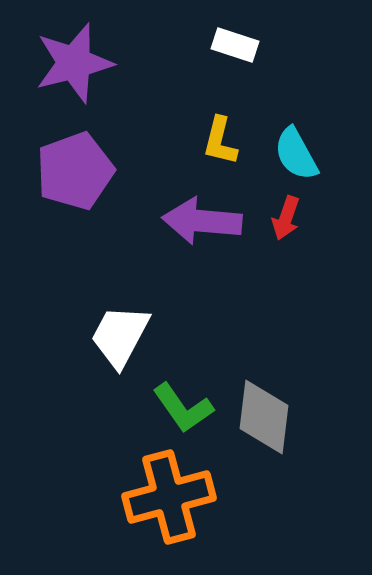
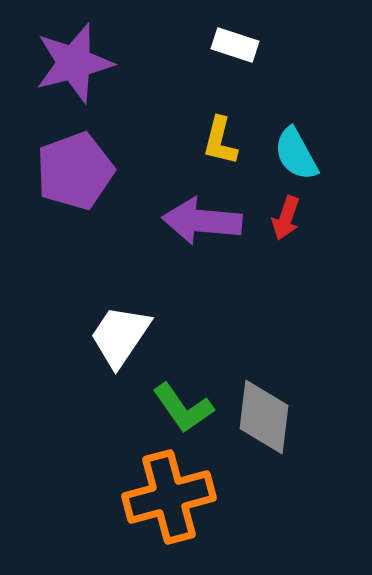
white trapezoid: rotated 6 degrees clockwise
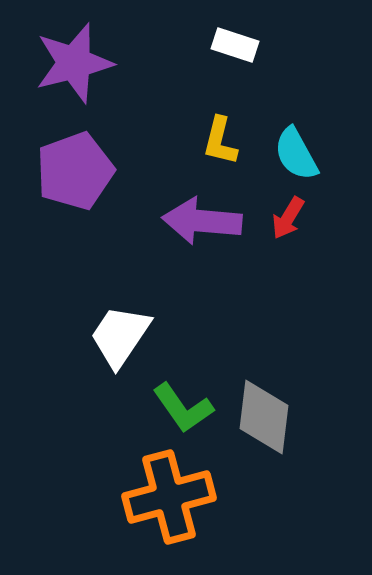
red arrow: moved 2 px right; rotated 12 degrees clockwise
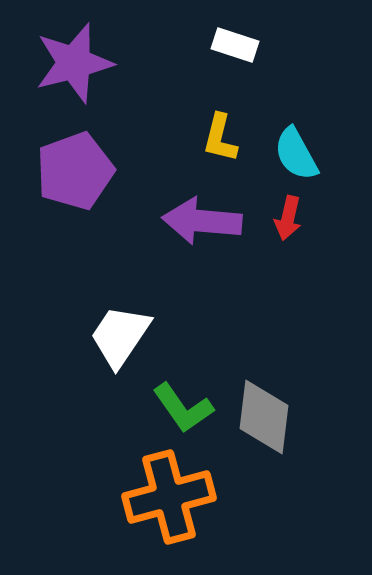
yellow L-shape: moved 3 px up
red arrow: rotated 18 degrees counterclockwise
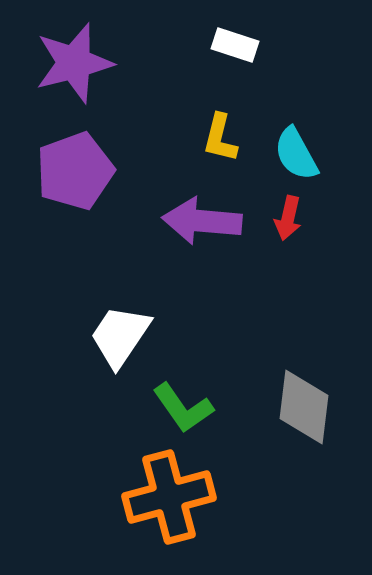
gray diamond: moved 40 px right, 10 px up
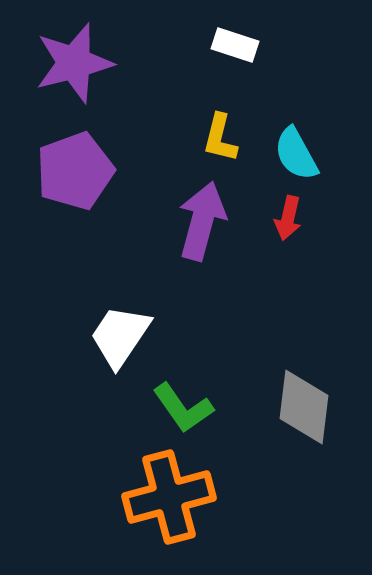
purple arrow: rotated 100 degrees clockwise
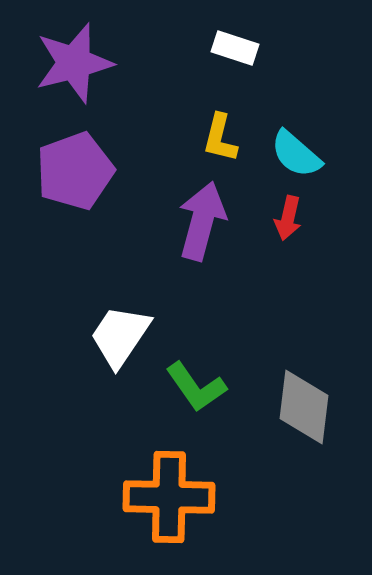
white rectangle: moved 3 px down
cyan semicircle: rotated 20 degrees counterclockwise
green L-shape: moved 13 px right, 21 px up
orange cross: rotated 16 degrees clockwise
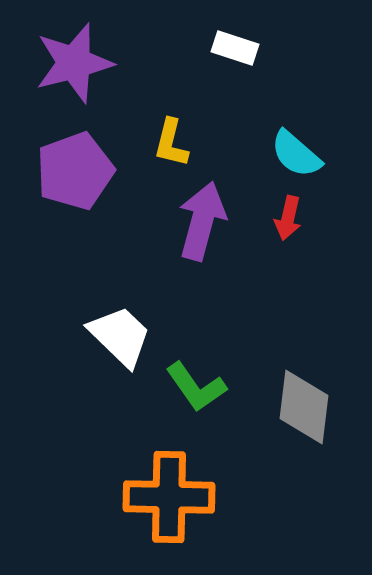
yellow L-shape: moved 49 px left, 5 px down
white trapezoid: rotated 100 degrees clockwise
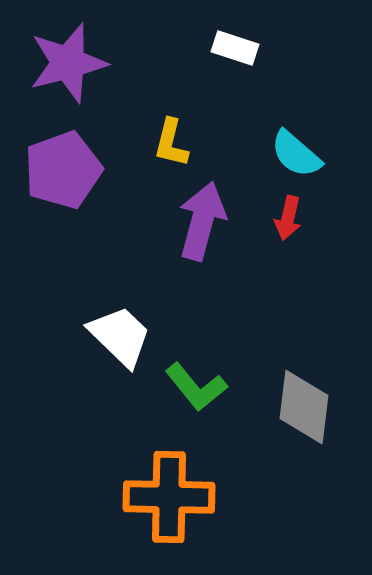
purple star: moved 6 px left
purple pentagon: moved 12 px left, 1 px up
green L-shape: rotated 4 degrees counterclockwise
